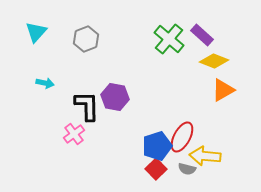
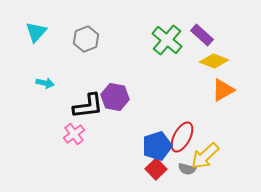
green cross: moved 2 px left, 1 px down
black L-shape: moved 1 px right; rotated 84 degrees clockwise
yellow arrow: rotated 48 degrees counterclockwise
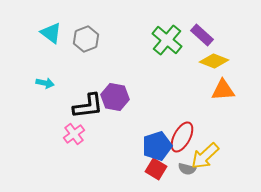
cyan triangle: moved 15 px right, 1 px down; rotated 35 degrees counterclockwise
orange triangle: rotated 25 degrees clockwise
red square: rotated 15 degrees counterclockwise
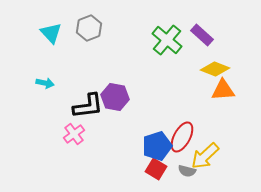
cyan triangle: rotated 10 degrees clockwise
gray hexagon: moved 3 px right, 11 px up
yellow diamond: moved 1 px right, 8 px down
gray semicircle: moved 2 px down
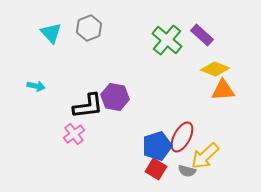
cyan arrow: moved 9 px left, 3 px down
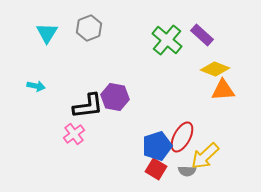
cyan triangle: moved 4 px left; rotated 15 degrees clockwise
gray semicircle: rotated 12 degrees counterclockwise
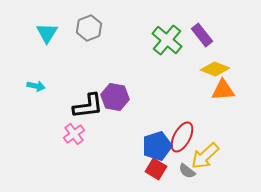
purple rectangle: rotated 10 degrees clockwise
gray semicircle: rotated 36 degrees clockwise
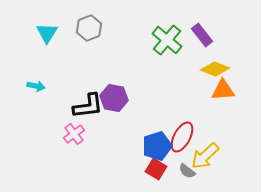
purple hexagon: moved 1 px left, 1 px down
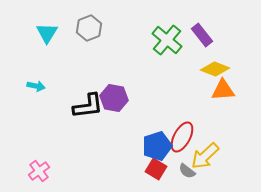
pink cross: moved 35 px left, 37 px down
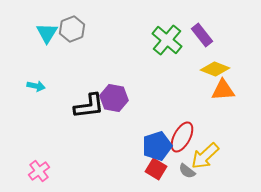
gray hexagon: moved 17 px left, 1 px down
black L-shape: moved 1 px right
